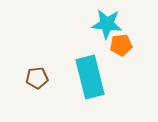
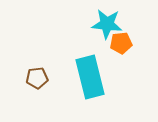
orange pentagon: moved 2 px up
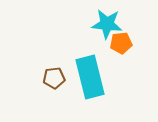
brown pentagon: moved 17 px right
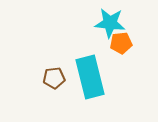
cyan star: moved 3 px right, 1 px up
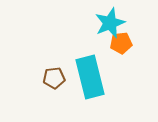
cyan star: rotated 28 degrees counterclockwise
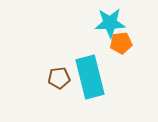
cyan star: rotated 20 degrees clockwise
brown pentagon: moved 5 px right
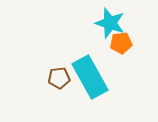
cyan star: rotated 20 degrees clockwise
cyan rectangle: rotated 15 degrees counterclockwise
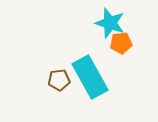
brown pentagon: moved 2 px down
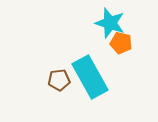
orange pentagon: rotated 20 degrees clockwise
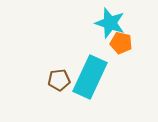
cyan rectangle: rotated 54 degrees clockwise
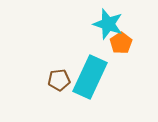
cyan star: moved 2 px left, 1 px down
orange pentagon: rotated 25 degrees clockwise
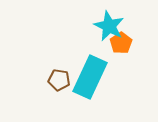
cyan star: moved 1 px right, 2 px down; rotated 8 degrees clockwise
brown pentagon: rotated 15 degrees clockwise
